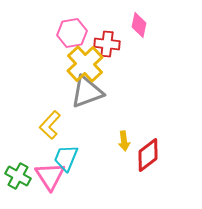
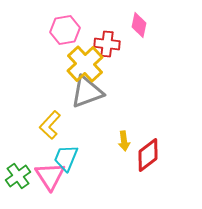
pink hexagon: moved 7 px left, 3 px up
green cross: rotated 25 degrees clockwise
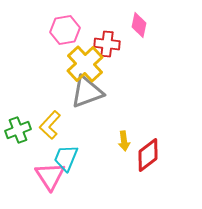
green cross: moved 46 px up; rotated 15 degrees clockwise
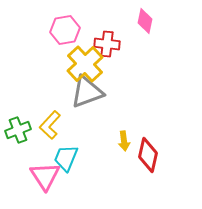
pink diamond: moved 6 px right, 4 px up
red diamond: rotated 40 degrees counterclockwise
pink triangle: moved 5 px left
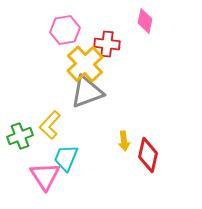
green cross: moved 2 px right, 6 px down
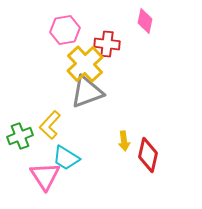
cyan trapezoid: rotated 80 degrees counterclockwise
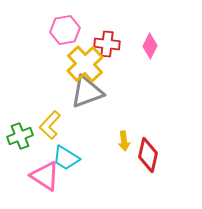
pink diamond: moved 5 px right, 25 px down; rotated 15 degrees clockwise
pink triangle: rotated 24 degrees counterclockwise
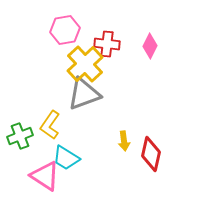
gray triangle: moved 3 px left, 2 px down
yellow L-shape: rotated 8 degrees counterclockwise
red diamond: moved 3 px right, 1 px up
